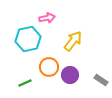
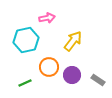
cyan hexagon: moved 2 px left, 1 px down
purple circle: moved 2 px right
gray rectangle: moved 3 px left
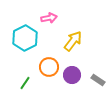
pink arrow: moved 2 px right
cyan hexagon: moved 1 px left, 2 px up; rotated 15 degrees counterclockwise
green line: rotated 32 degrees counterclockwise
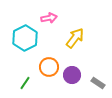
yellow arrow: moved 2 px right, 3 px up
gray rectangle: moved 3 px down
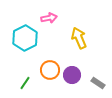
yellow arrow: moved 4 px right; rotated 60 degrees counterclockwise
orange circle: moved 1 px right, 3 px down
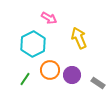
pink arrow: rotated 42 degrees clockwise
cyan hexagon: moved 8 px right, 6 px down
green line: moved 4 px up
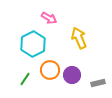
gray rectangle: rotated 48 degrees counterclockwise
